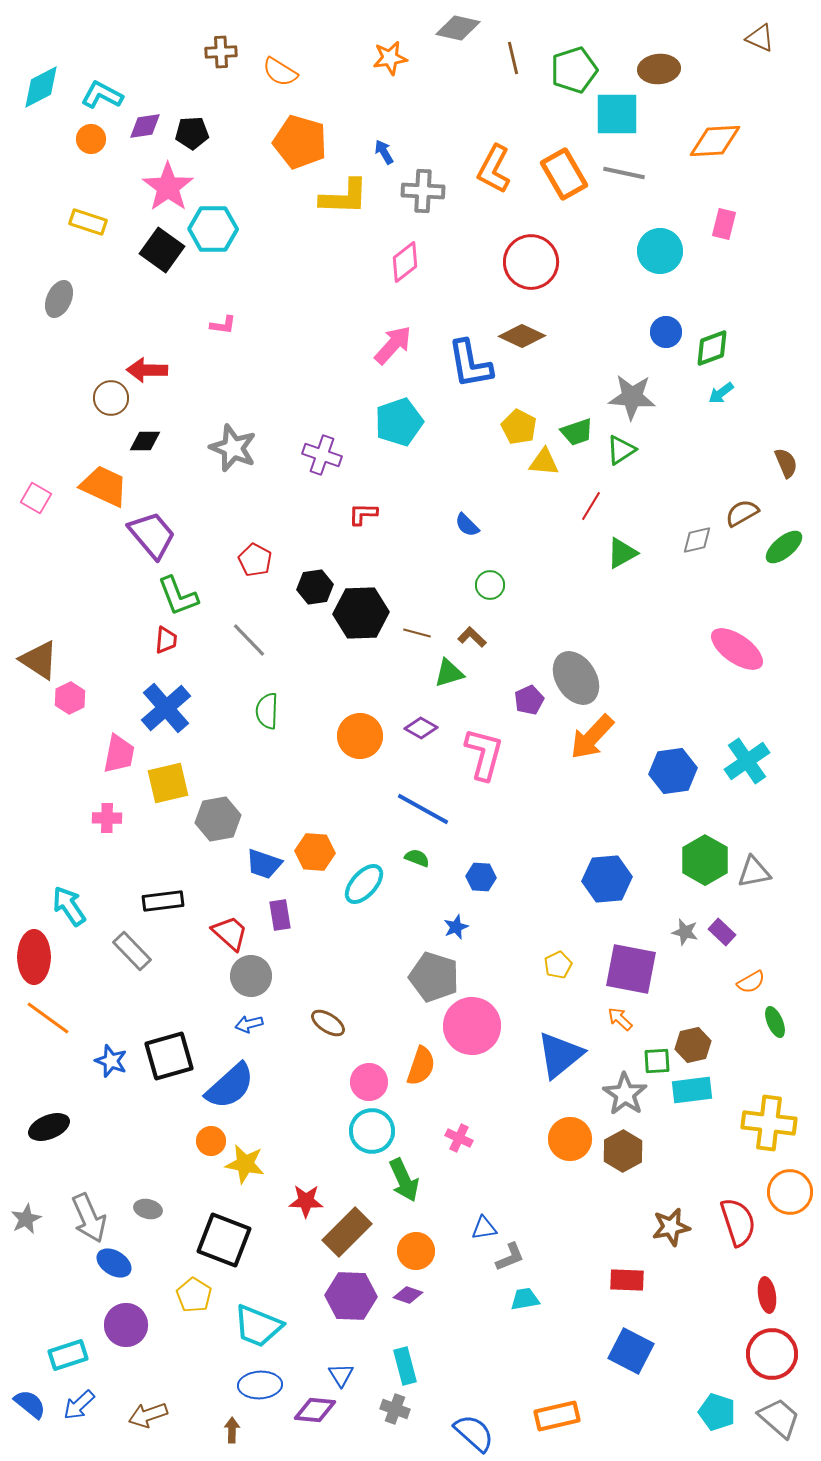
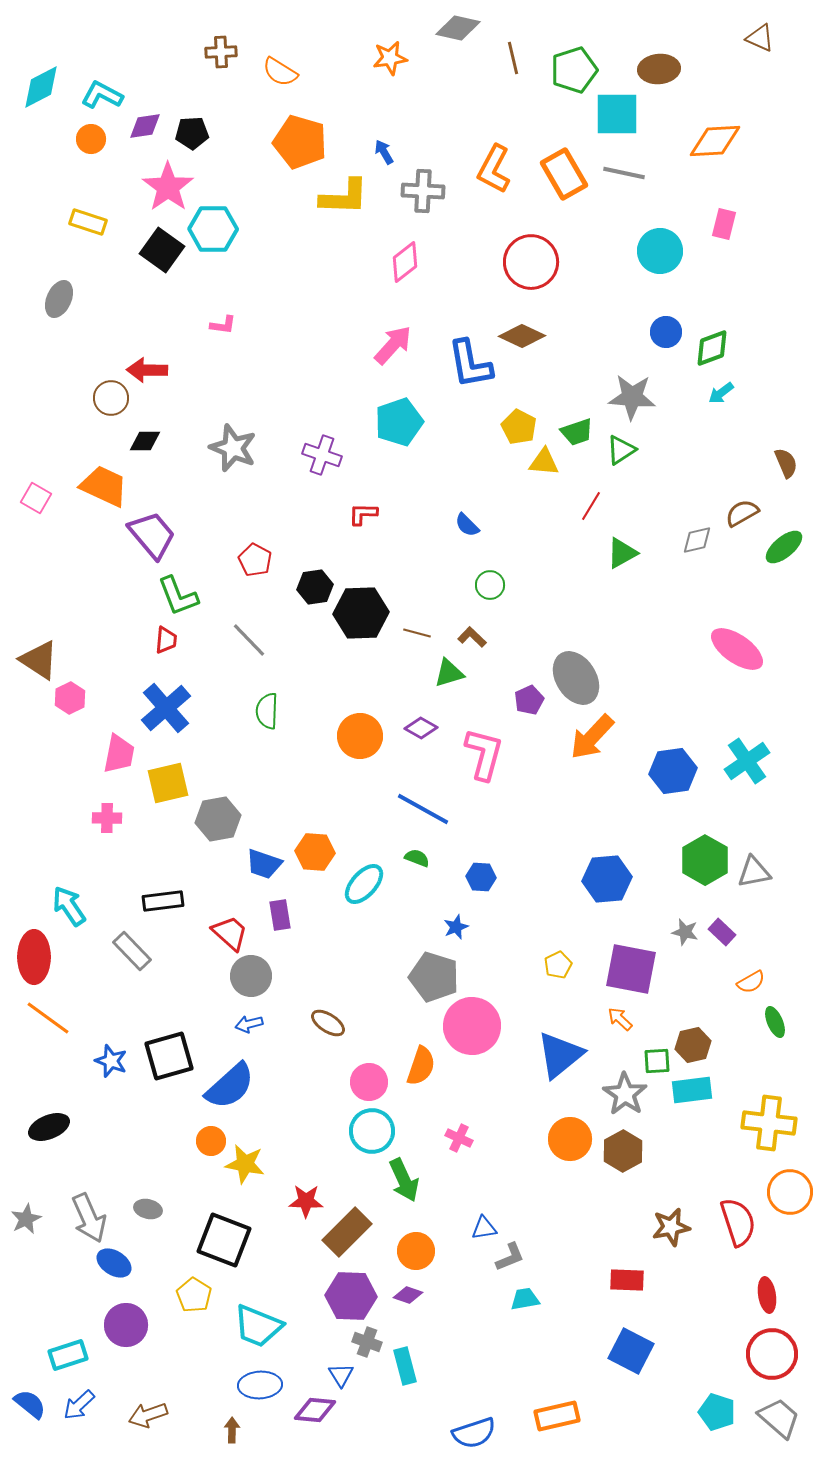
gray cross at (395, 1409): moved 28 px left, 67 px up
blue semicircle at (474, 1433): rotated 120 degrees clockwise
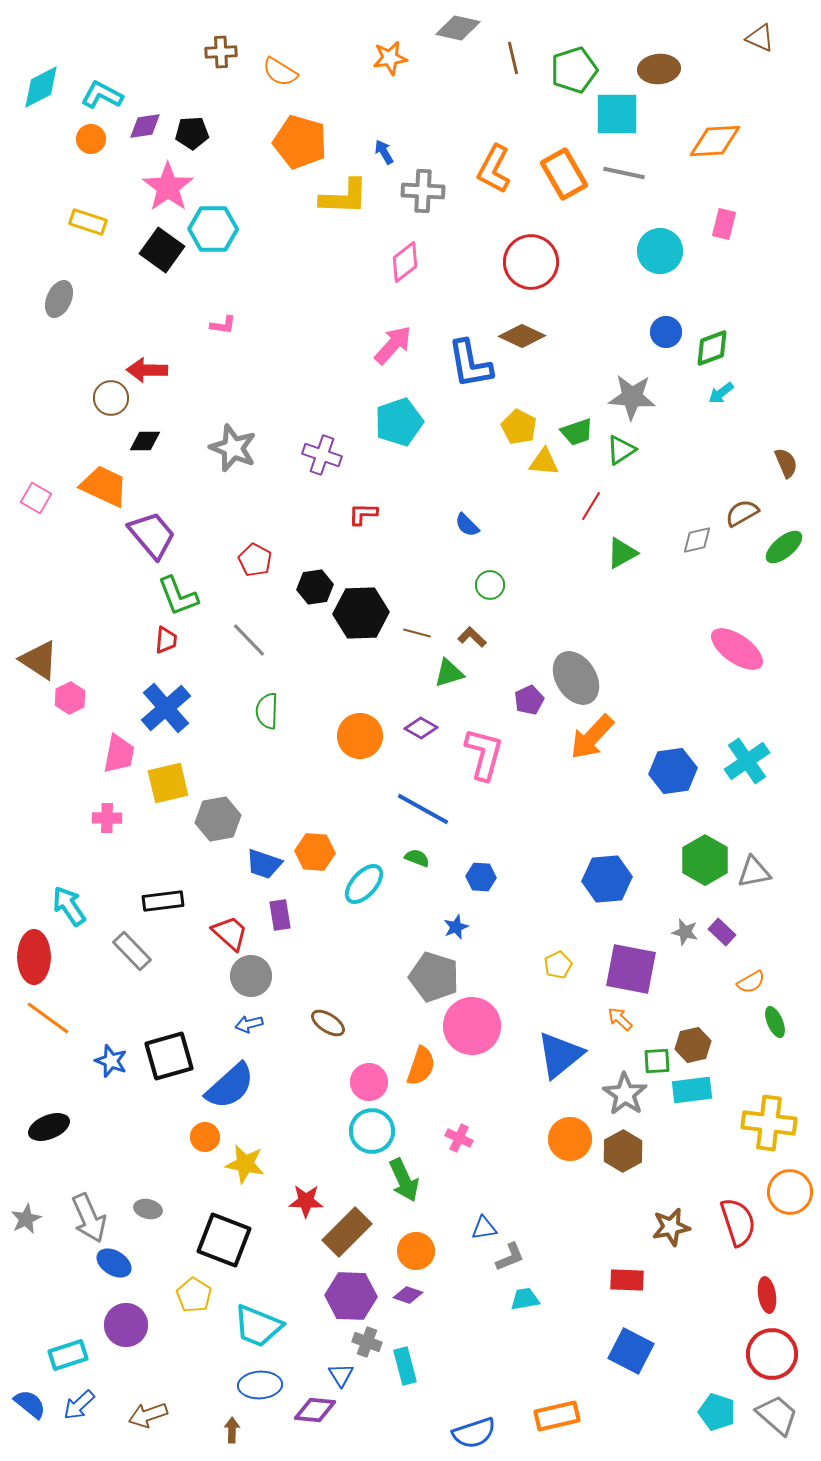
orange circle at (211, 1141): moved 6 px left, 4 px up
gray trapezoid at (779, 1418): moved 2 px left, 3 px up
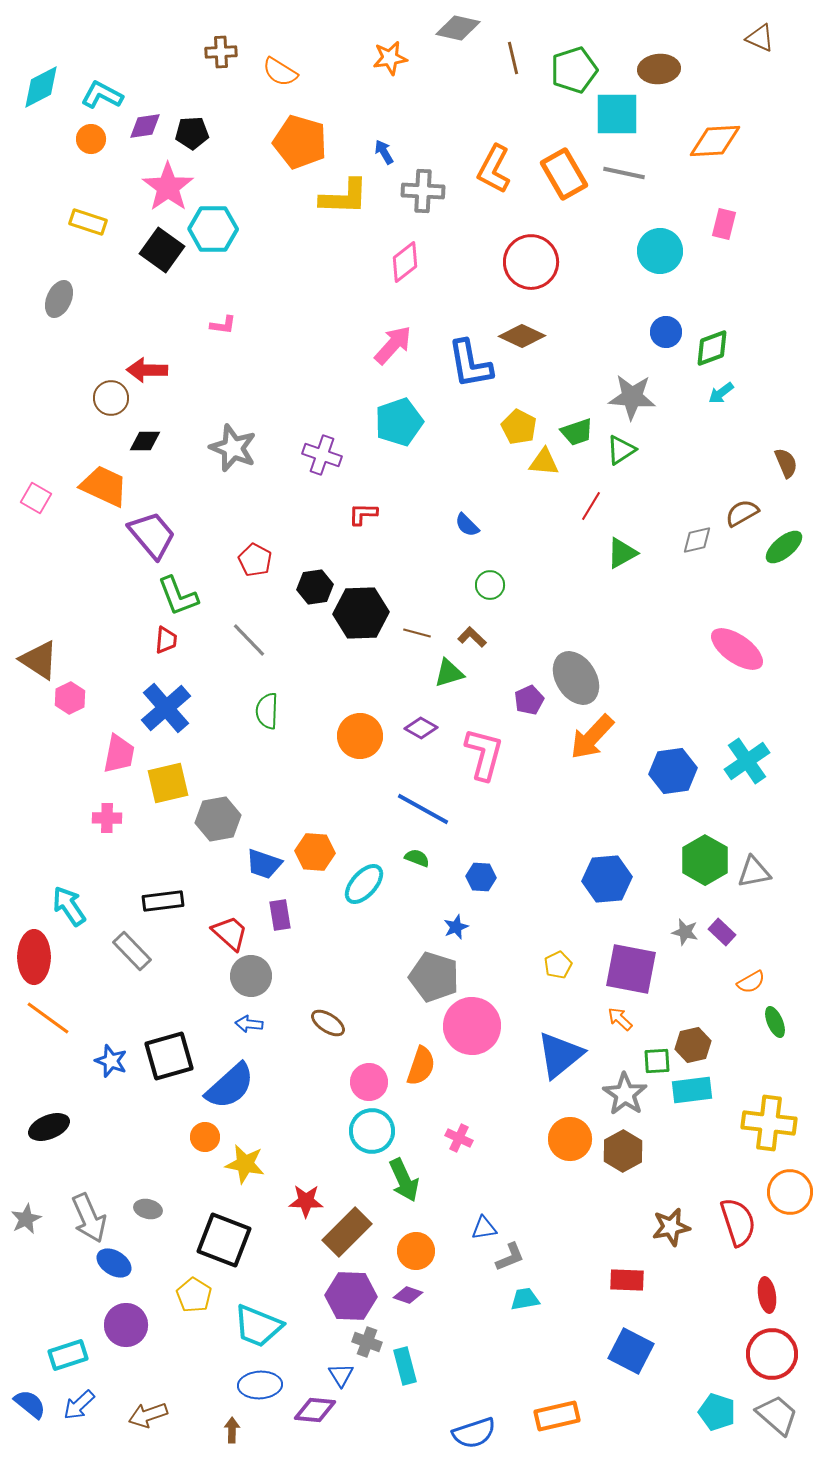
blue arrow at (249, 1024): rotated 20 degrees clockwise
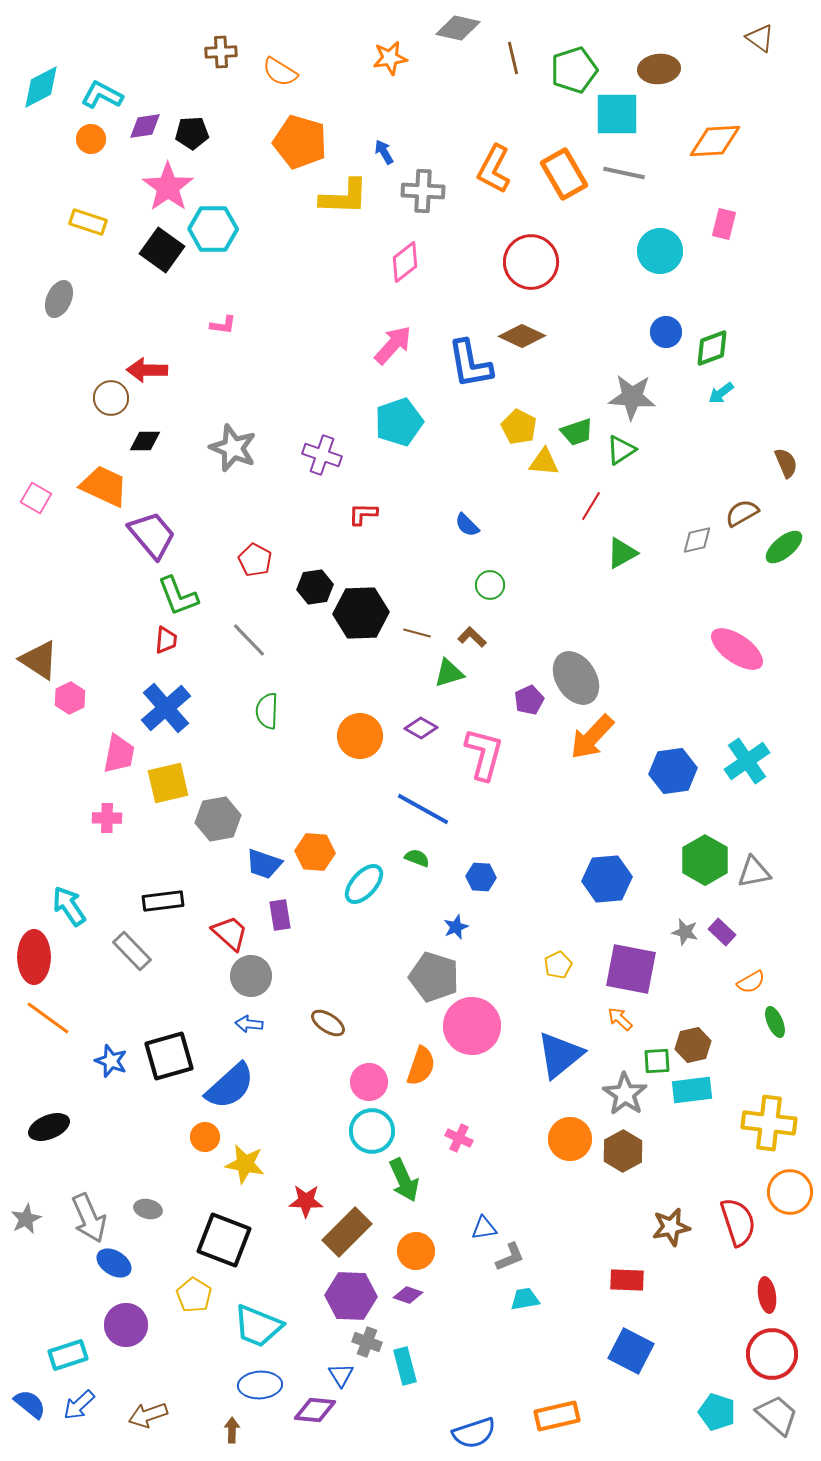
brown triangle at (760, 38): rotated 12 degrees clockwise
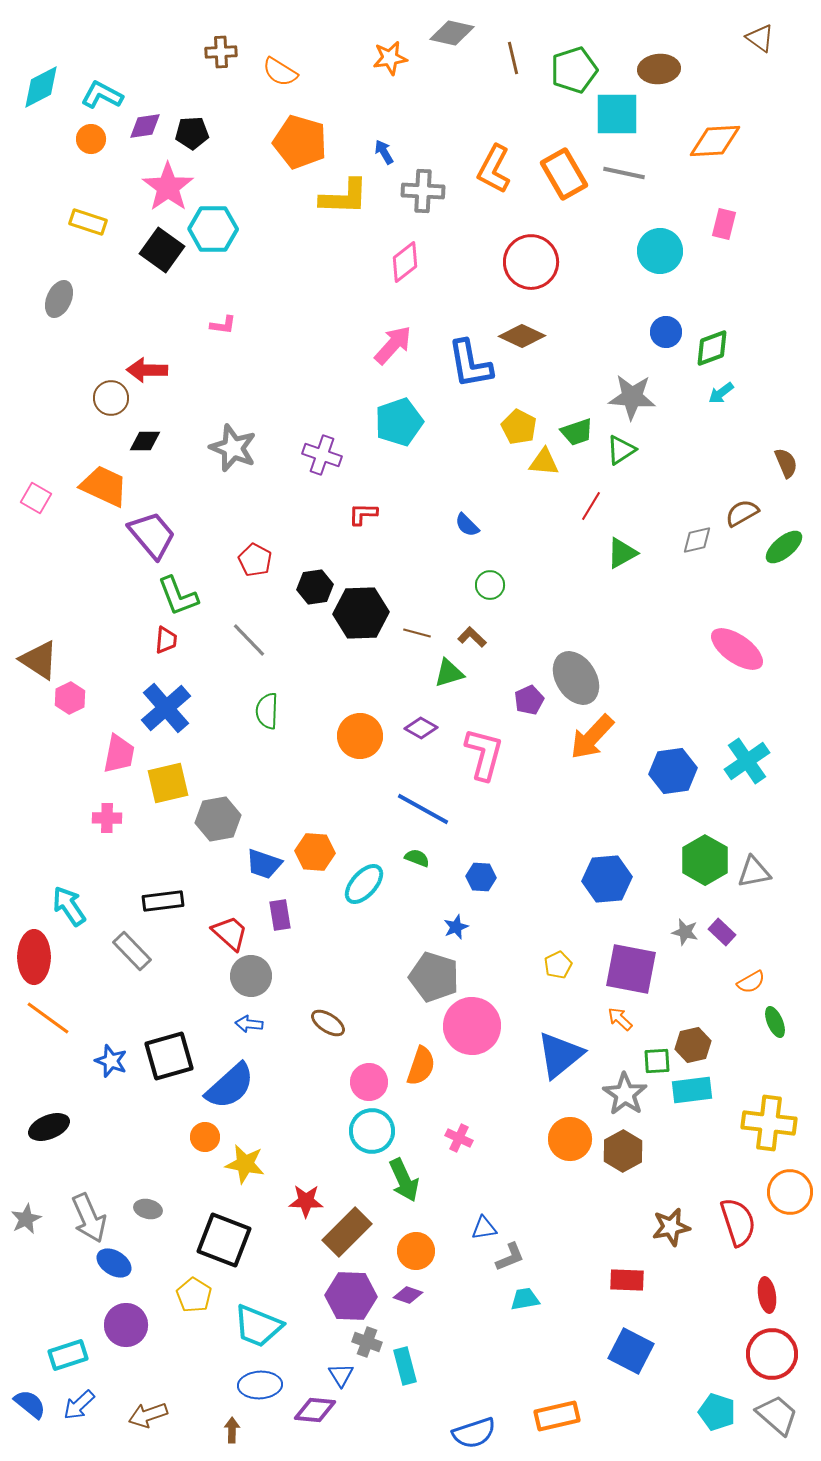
gray diamond at (458, 28): moved 6 px left, 5 px down
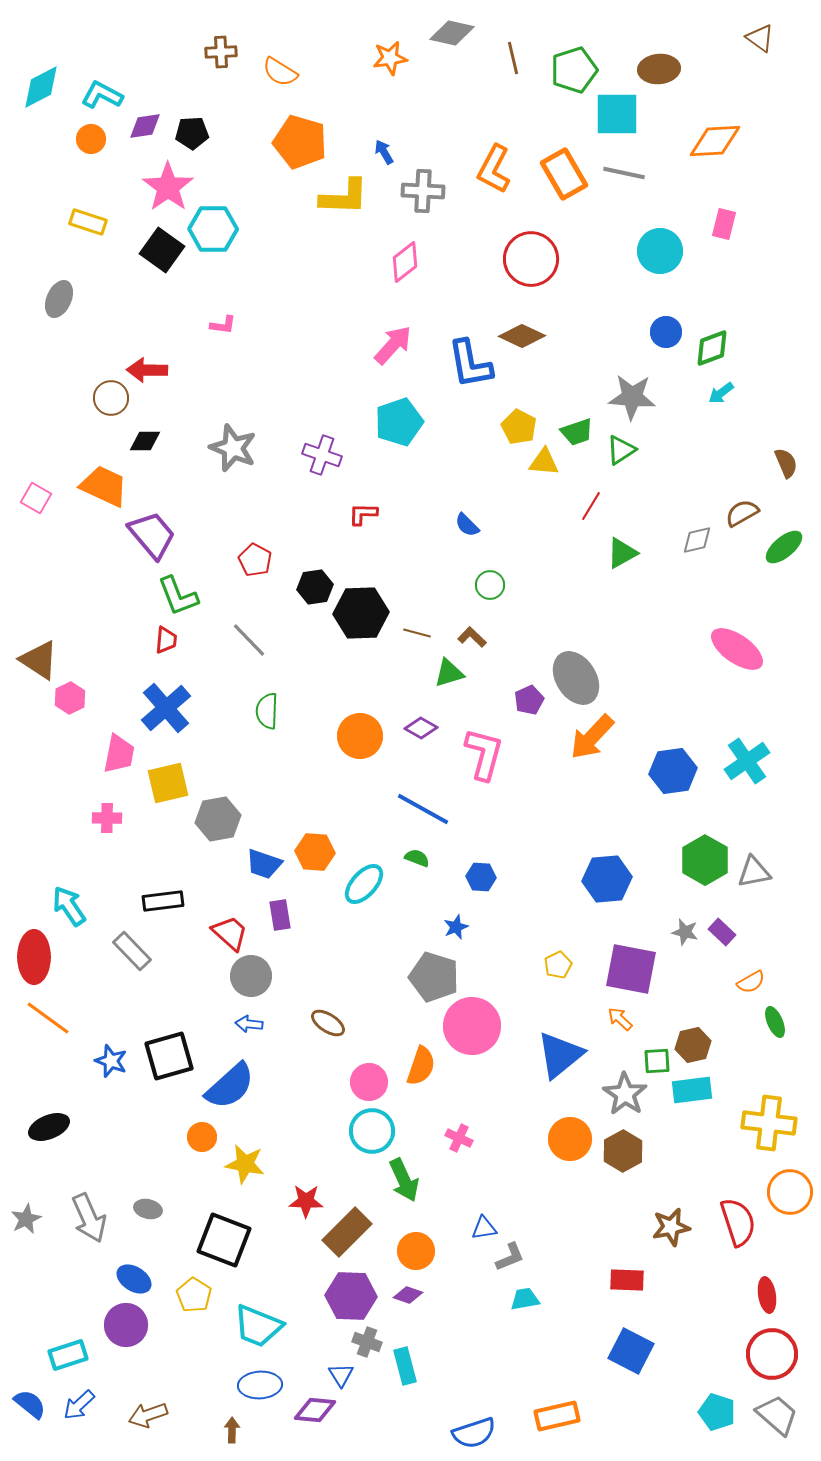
red circle at (531, 262): moved 3 px up
orange circle at (205, 1137): moved 3 px left
blue ellipse at (114, 1263): moved 20 px right, 16 px down
